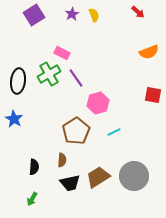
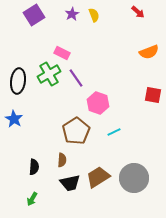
pink hexagon: rotated 25 degrees counterclockwise
gray circle: moved 2 px down
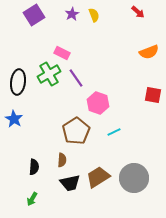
black ellipse: moved 1 px down
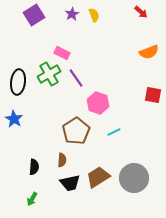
red arrow: moved 3 px right
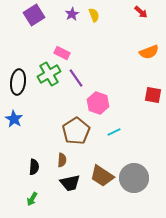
brown trapezoid: moved 4 px right, 1 px up; rotated 115 degrees counterclockwise
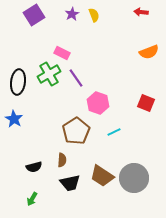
red arrow: rotated 144 degrees clockwise
red square: moved 7 px left, 8 px down; rotated 12 degrees clockwise
black semicircle: rotated 70 degrees clockwise
